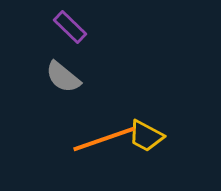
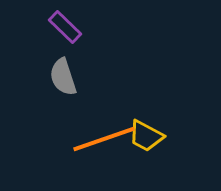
purple rectangle: moved 5 px left
gray semicircle: rotated 33 degrees clockwise
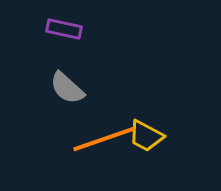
purple rectangle: moved 1 px left, 2 px down; rotated 32 degrees counterclockwise
gray semicircle: moved 4 px right, 11 px down; rotated 30 degrees counterclockwise
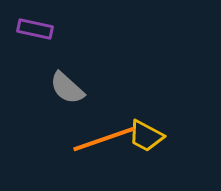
purple rectangle: moved 29 px left
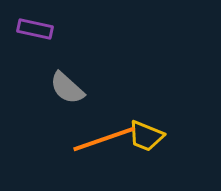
yellow trapezoid: rotated 6 degrees counterclockwise
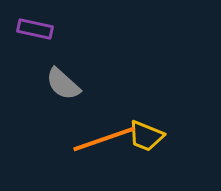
gray semicircle: moved 4 px left, 4 px up
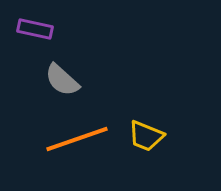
gray semicircle: moved 1 px left, 4 px up
orange line: moved 27 px left
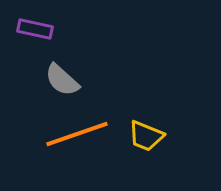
orange line: moved 5 px up
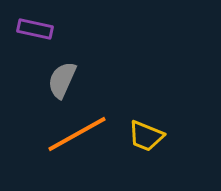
gray semicircle: rotated 72 degrees clockwise
orange line: rotated 10 degrees counterclockwise
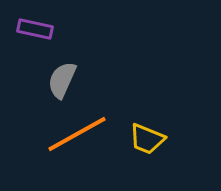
yellow trapezoid: moved 1 px right, 3 px down
